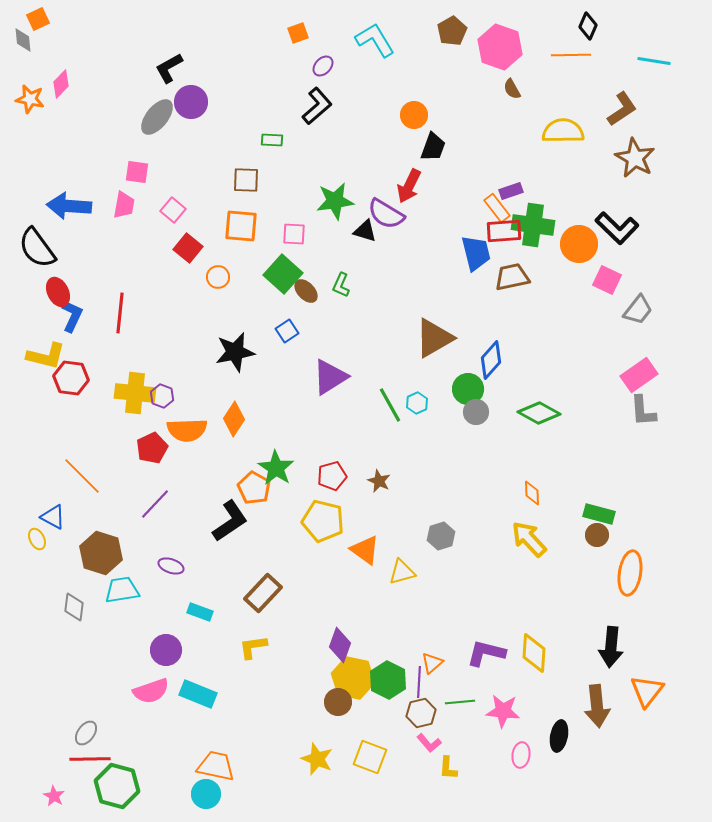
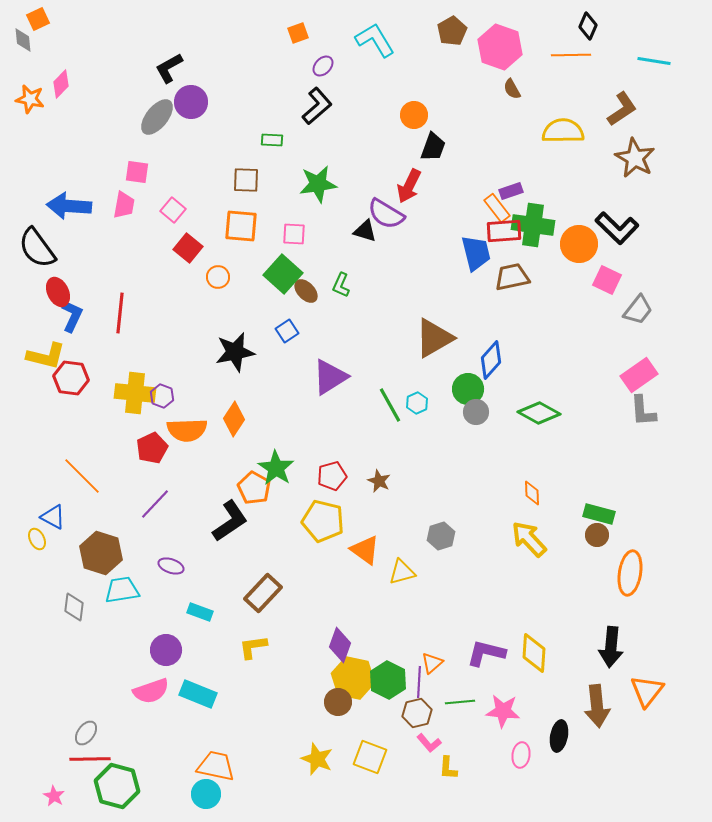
green star at (335, 201): moved 17 px left, 17 px up
brown hexagon at (421, 713): moved 4 px left
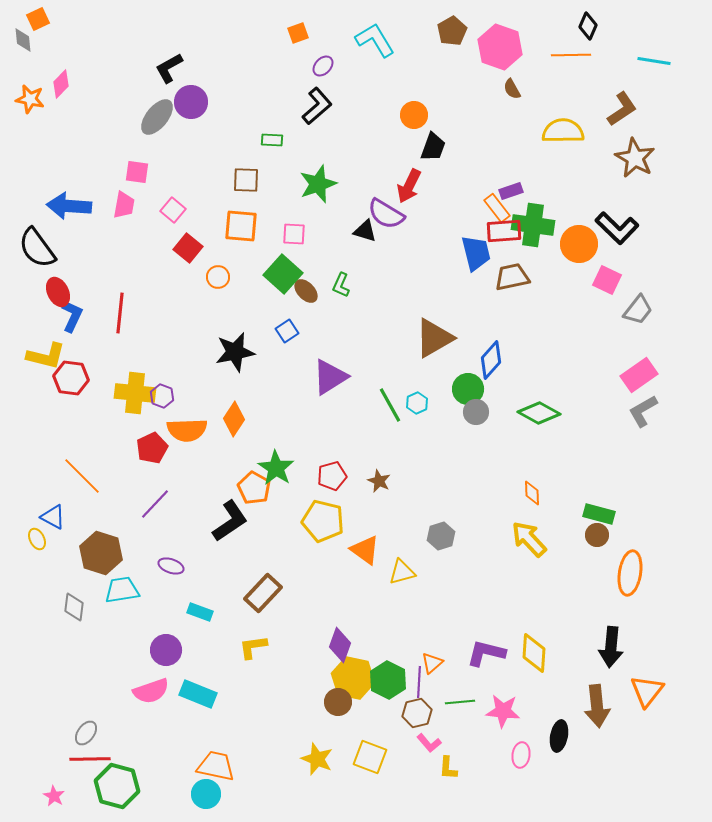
green star at (318, 184): rotated 12 degrees counterclockwise
gray L-shape at (643, 411): rotated 64 degrees clockwise
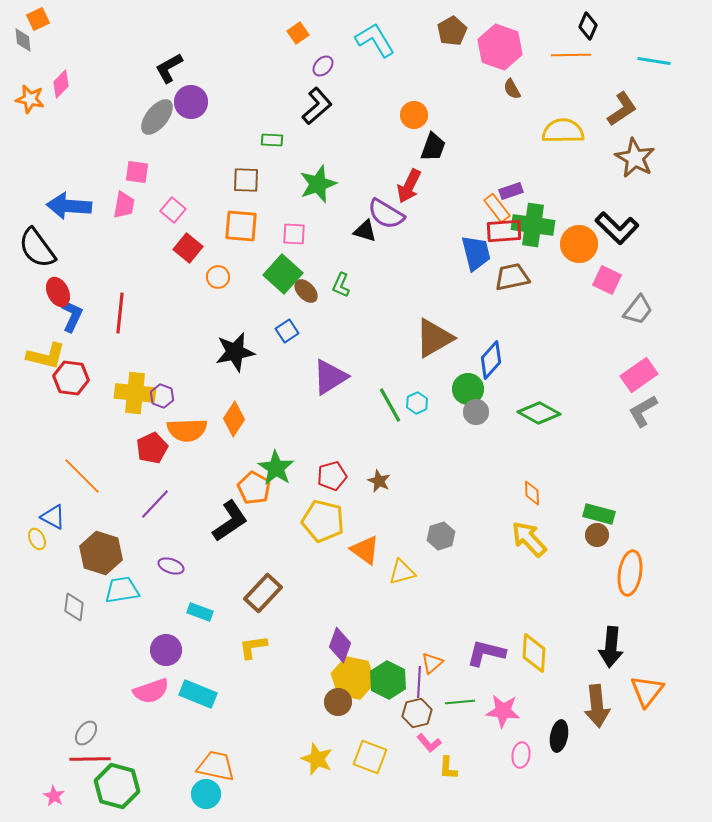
orange square at (298, 33): rotated 15 degrees counterclockwise
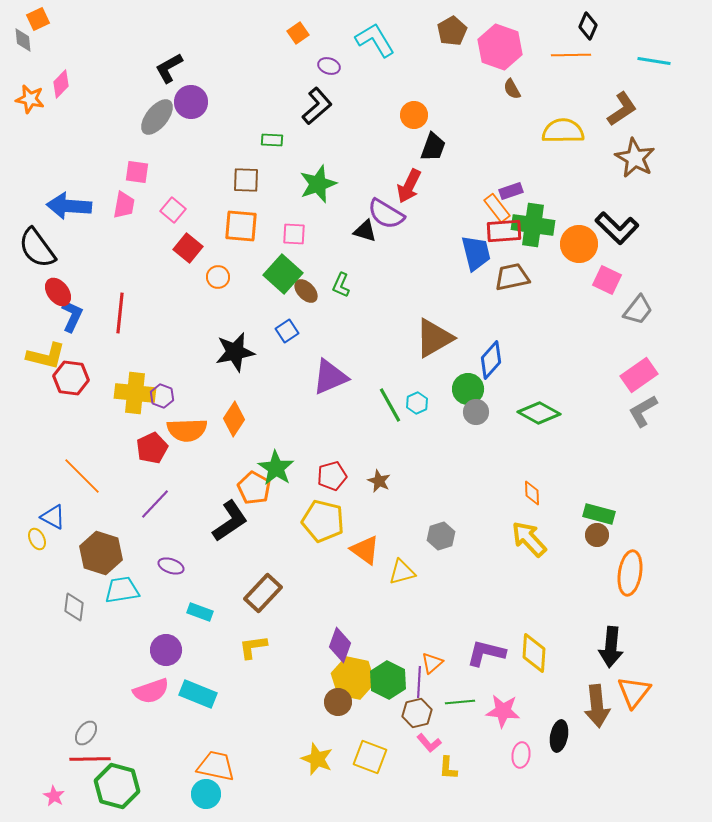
purple ellipse at (323, 66): moved 6 px right; rotated 65 degrees clockwise
red ellipse at (58, 292): rotated 12 degrees counterclockwise
purple triangle at (330, 377): rotated 9 degrees clockwise
orange triangle at (647, 691): moved 13 px left, 1 px down
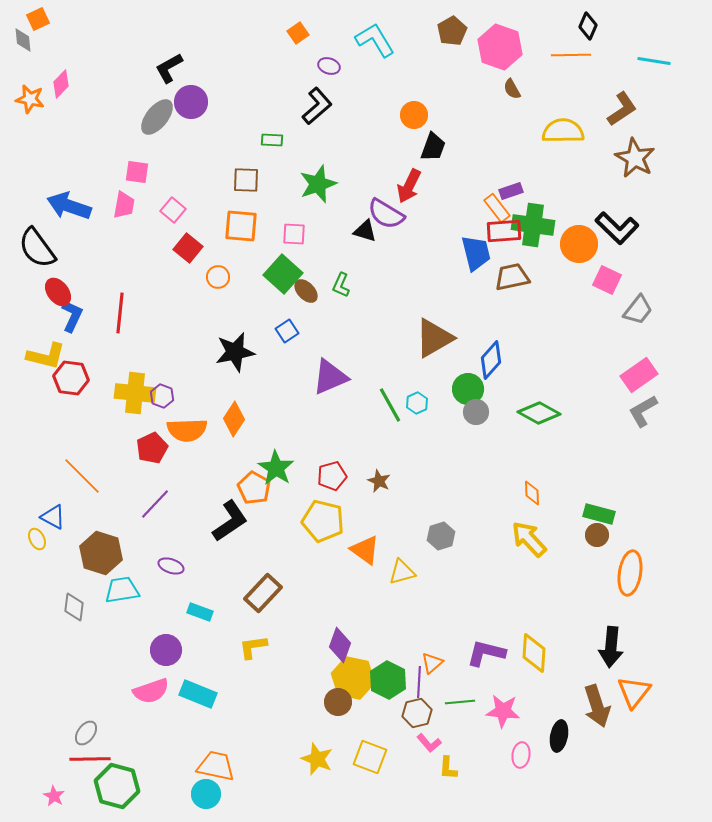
blue arrow at (69, 206): rotated 15 degrees clockwise
brown arrow at (597, 706): rotated 12 degrees counterclockwise
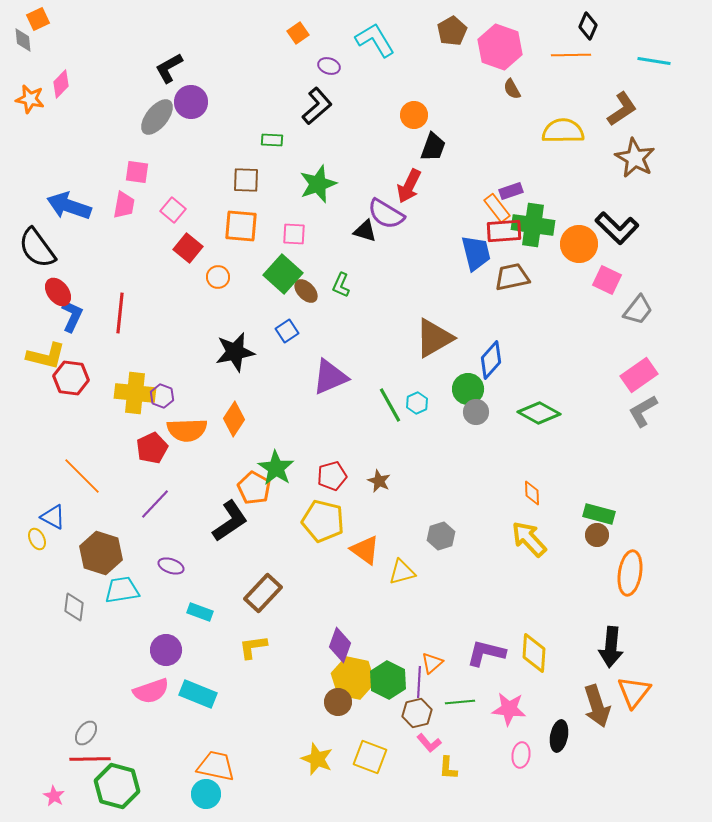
pink star at (503, 711): moved 6 px right, 2 px up
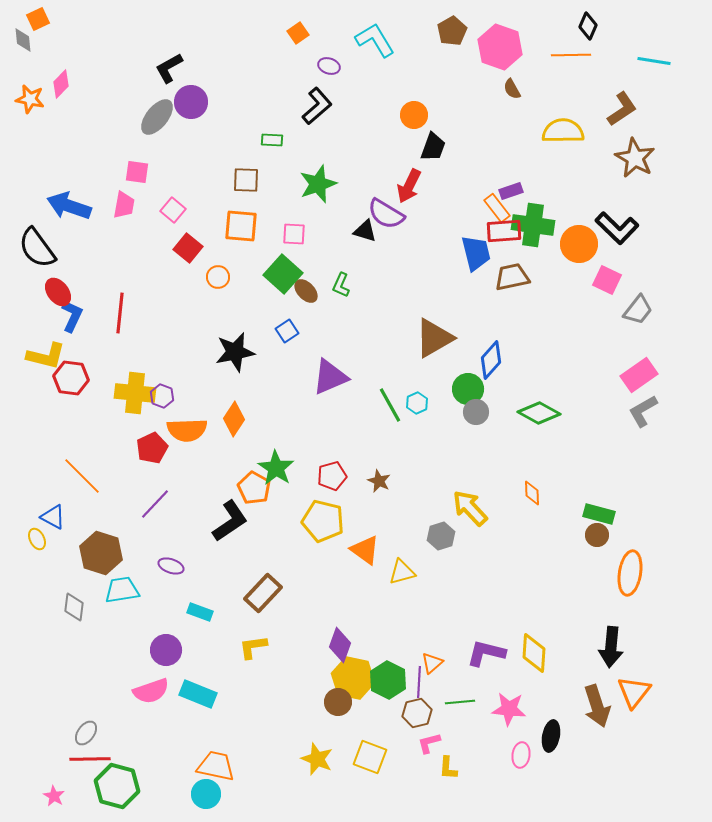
yellow arrow at (529, 539): moved 59 px left, 31 px up
black ellipse at (559, 736): moved 8 px left
pink L-shape at (429, 743): rotated 115 degrees clockwise
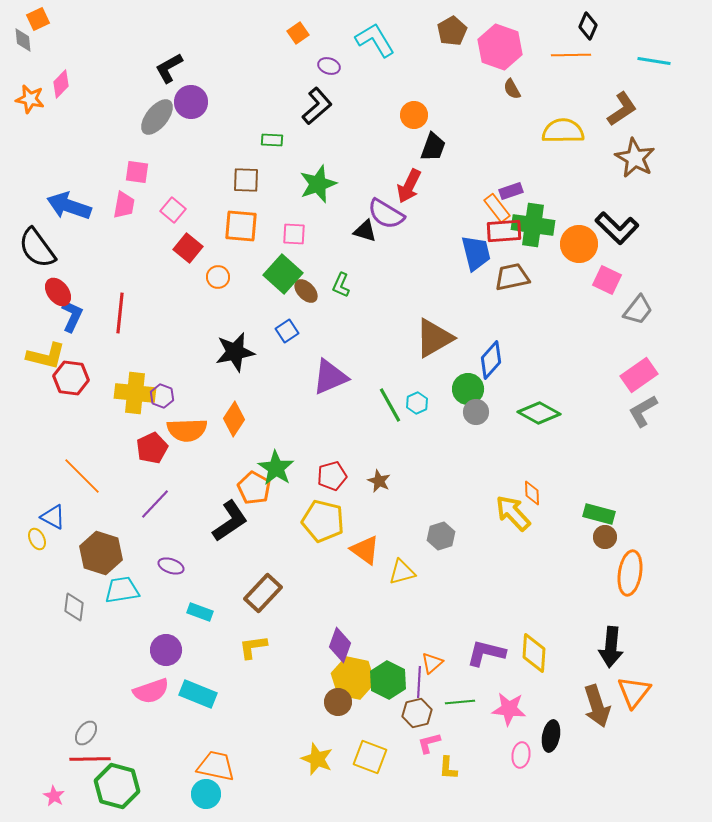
yellow arrow at (470, 508): moved 43 px right, 5 px down
brown circle at (597, 535): moved 8 px right, 2 px down
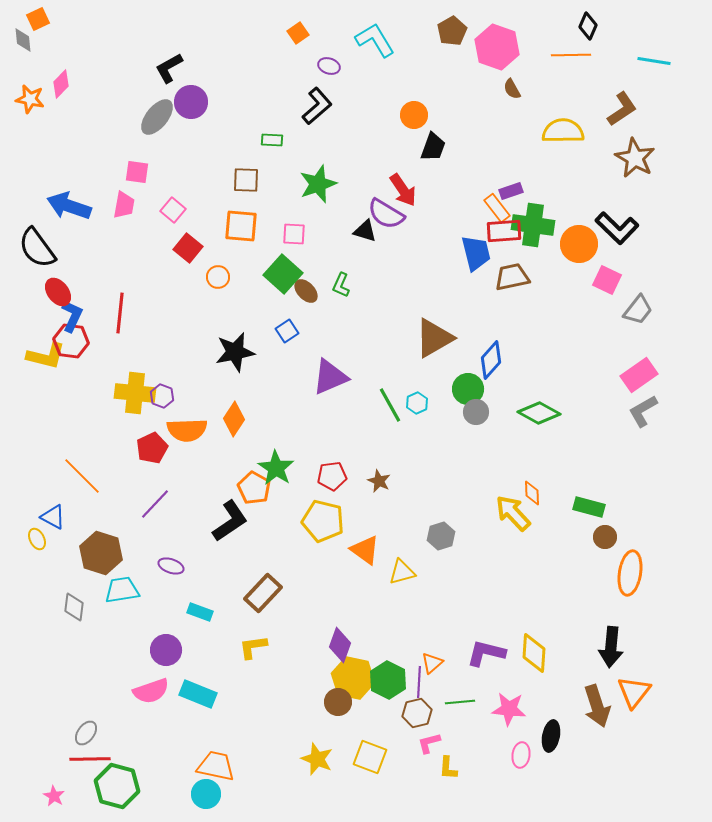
pink hexagon at (500, 47): moved 3 px left
red arrow at (409, 186): moved 6 px left, 4 px down; rotated 60 degrees counterclockwise
red hexagon at (71, 378): moved 37 px up
red pentagon at (332, 476): rotated 8 degrees clockwise
green rectangle at (599, 514): moved 10 px left, 7 px up
